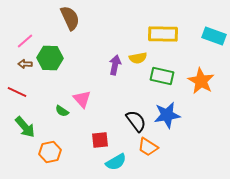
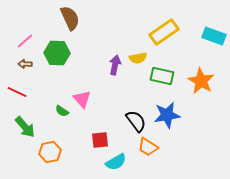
yellow rectangle: moved 1 px right, 2 px up; rotated 36 degrees counterclockwise
green hexagon: moved 7 px right, 5 px up
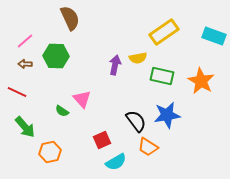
green hexagon: moved 1 px left, 3 px down
red square: moved 2 px right; rotated 18 degrees counterclockwise
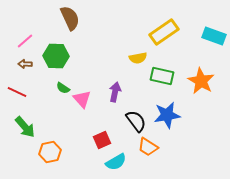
purple arrow: moved 27 px down
green semicircle: moved 1 px right, 23 px up
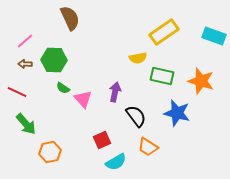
green hexagon: moved 2 px left, 4 px down
orange star: rotated 12 degrees counterclockwise
pink triangle: moved 1 px right
blue star: moved 10 px right, 2 px up; rotated 24 degrees clockwise
black semicircle: moved 5 px up
green arrow: moved 1 px right, 3 px up
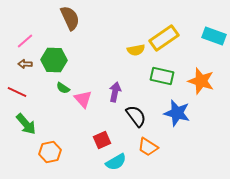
yellow rectangle: moved 6 px down
yellow semicircle: moved 2 px left, 8 px up
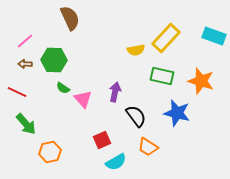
yellow rectangle: moved 2 px right; rotated 12 degrees counterclockwise
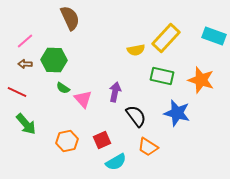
orange star: moved 1 px up
orange hexagon: moved 17 px right, 11 px up
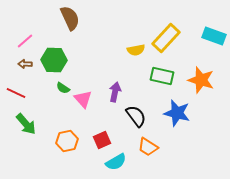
red line: moved 1 px left, 1 px down
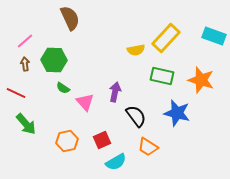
brown arrow: rotated 80 degrees clockwise
pink triangle: moved 2 px right, 3 px down
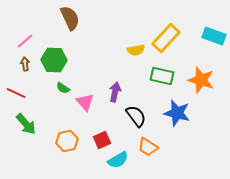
cyan semicircle: moved 2 px right, 2 px up
